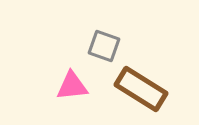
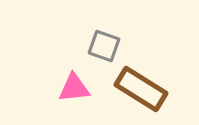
pink triangle: moved 2 px right, 2 px down
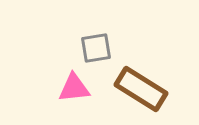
gray square: moved 8 px left, 2 px down; rotated 28 degrees counterclockwise
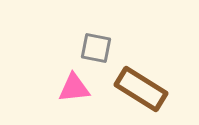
gray square: rotated 20 degrees clockwise
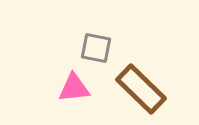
brown rectangle: rotated 12 degrees clockwise
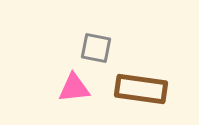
brown rectangle: rotated 36 degrees counterclockwise
